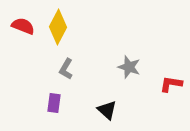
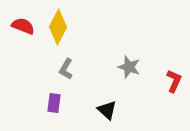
red L-shape: moved 3 px right, 3 px up; rotated 105 degrees clockwise
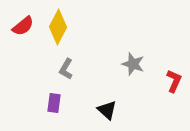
red semicircle: rotated 120 degrees clockwise
gray star: moved 4 px right, 3 px up
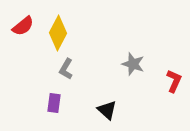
yellow diamond: moved 6 px down
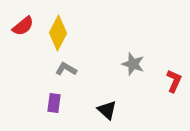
gray L-shape: rotated 90 degrees clockwise
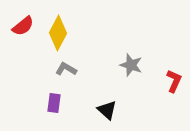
gray star: moved 2 px left, 1 px down
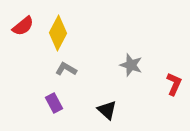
red L-shape: moved 3 px down
purple rectangle: rotated 36 degrees counterclockwise
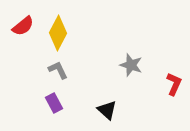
gray L-shape: moved 8 px left, 1 px down; rotated 35 degrees clockwise
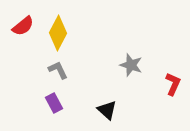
red L-shape: moved 1 px left
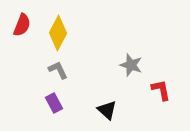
red semicircle: moved 1 px left, 1 px up; rotated 30 degrees counterclockwise
red L-shape: moved 12 px left, 6 px down; rotated 35 degrees counterclockwise
